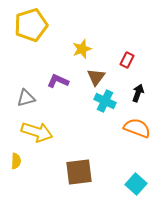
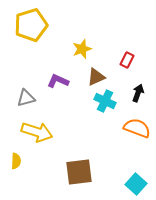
brown triangle: rotated 30 degrees clockwise
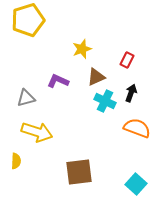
yellow pentagon: moved 3 px left, 5 px up
black arrow: moved 7 px left
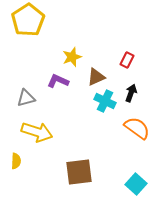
yellow pentagon: rotated 16 degrees counterclockwise
yellow star: moved 10 px left, 8 px down
orange semicircle: rotated 16 degrees clockwise
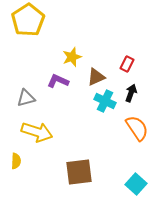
red rectangle: moved 4 px down
orange semicircle: rotated 20 degrees clockwise
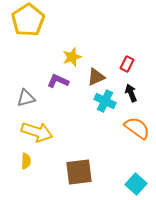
black arrow: rotated 42 degrees counterclockwise
orange semicircle: rotated 20 degrees counterclockwise
yellow semicircle: moved 10 px right
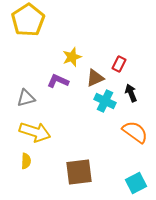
red rectangle: moved 8 px left
brown triangle: moved 1 px left, 1 px down
orange semicircle: moved 2 px left, 4 px down
yellow arrow: moved 2 px left
cyan square: moved 1 px up; rotated 20 degrees clockwise
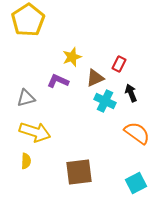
orange semicircle: moved 2 px right, 1 px down
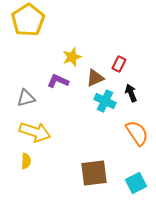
orange semicircle: rotated 20 degrees clockwise
brown square: moved 15 px right, 1 px down
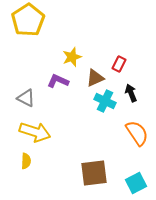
gray triangle: rotated 42 degrees clockwise
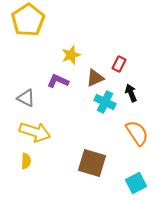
yellow star: moved 1 px left, 2 px up
cyan cross: moved 1 px down
brown square: moved 2 px left, 10 px up; rotated 24 degrees clockwise
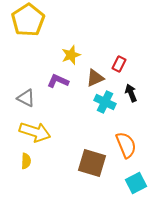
orange semicircle: moved 11 px left, 12 px down; rotated 12 degrees clockwise
